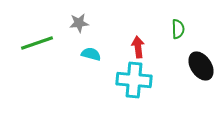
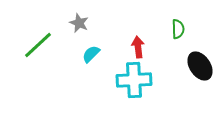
gray star: rotated 30 degrees clockwise
green line: moved 1 px right, 2 px down; rotated 24 degrees counterclockwise
cyan semicircle: rotated 60 degrees counterclockwise
black ellipse: moved 1 px left
cyan cross: rotated 8 degrees counterclockwise
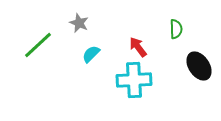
green semicircle: moved 2 px left
red arrow: rotated 30 degrees counterclockwise
black ellipse: moved 1 px left
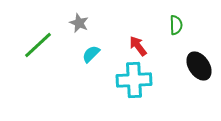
green semicircle: moved 4 px up
red arrow: moved 1 px up
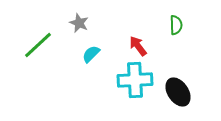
black ellipse: moved 21 px left, 26 px down
cyan cross: moved 1 px right
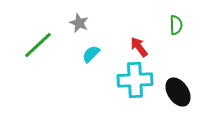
red arrow: moved 1 px right, 1 px down
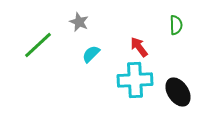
gray star: moved 1 px up
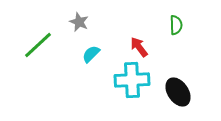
cyan cross: moved 3 px left
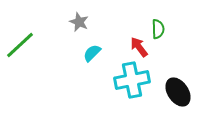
green semicircle: moved 18 px left, 4 px down
green line: moved 18 px left
cyan semicircle: moved 1 px right, 1 px up
cyan cross: rotated 8 degrees counterclockwise
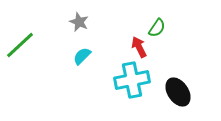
green semicircle: moved 1 px left, 1 px up; rotated 36 degrees clockwise
red arrow: rotated 10 degrees clockwise
cyan semicircle: moved 10 px left, 3 px down
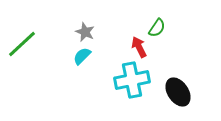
gray star: moved 6 px right, 10 px down
green line: moved 2 px right, 1 px up
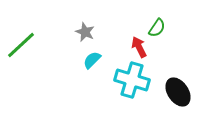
green line: moved 1 px left, 1 px down
cyan semicircle: moved 10 px right, 4 px down
cyan cross: rotated 28 degrees clockwise
